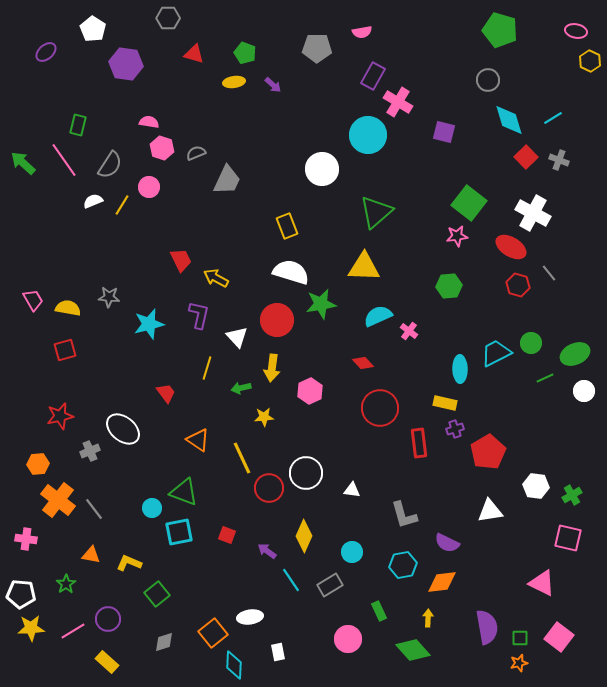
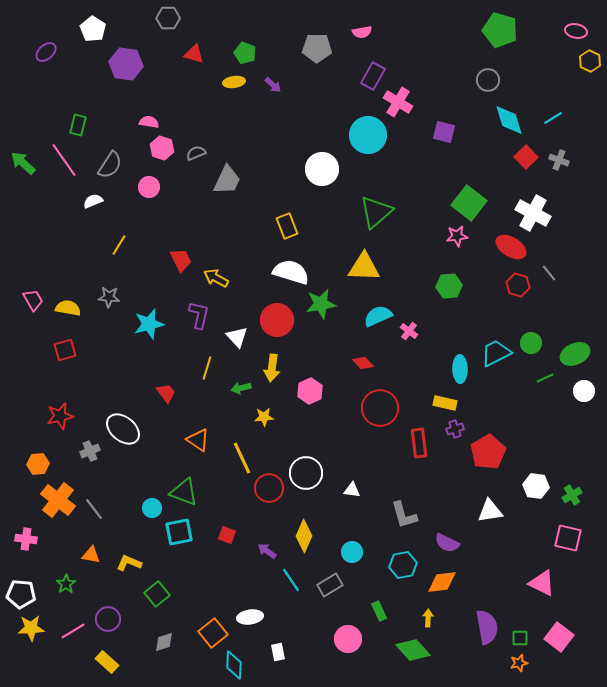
yellow line at (122, 205): moved 3 px left, 40 px down
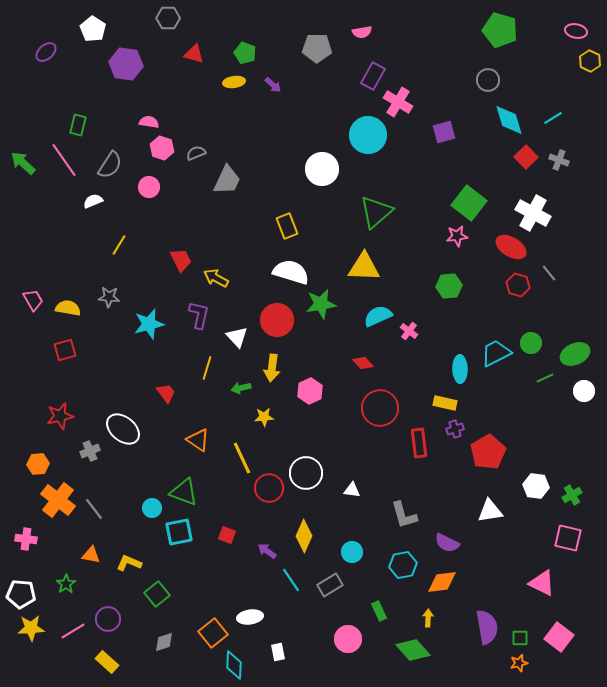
purple square at (444, 132): rotated 30 degrees counterclockwise
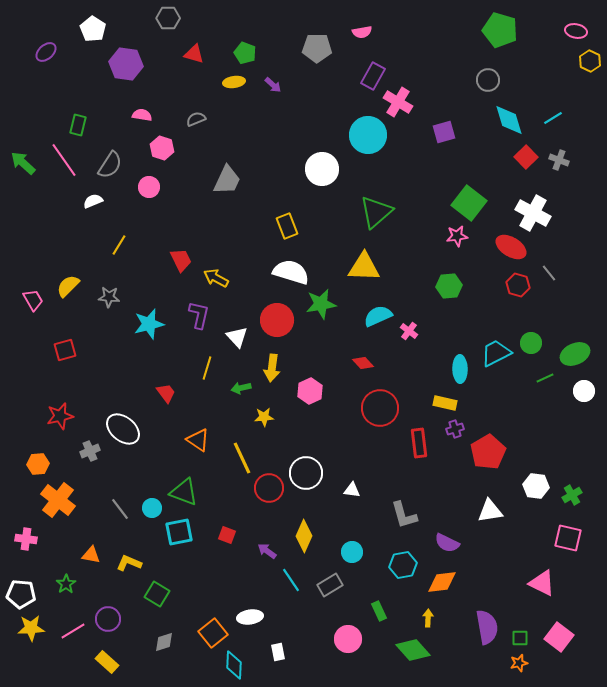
pink semicircle at (149, 122): moved 7 px left, 7 px up
gray semicircle at (196, 153): moved 34 px up
yellow semicircle at (68, 308): moved 22 px up; rotated 55 degrees counterclockwise
gray line at (94, 509): moved 26 px right
green square at (157, 594): rotated 20 degrees counterclockwise
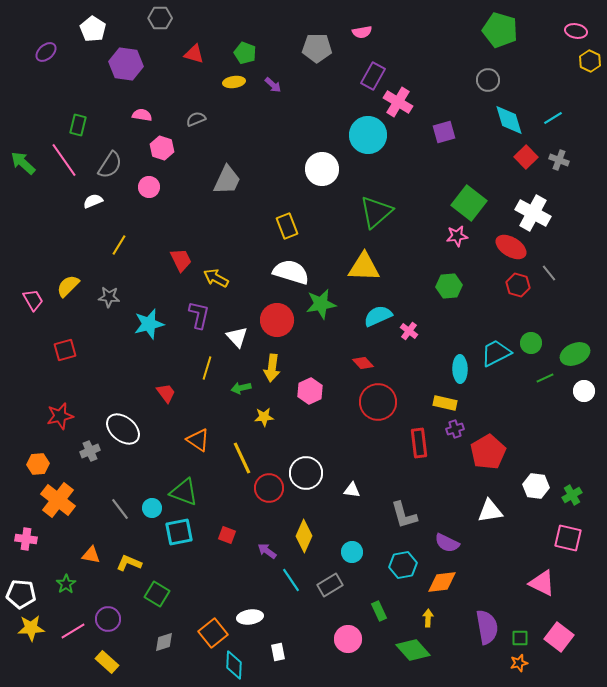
gray hexagon at (168, 18): moved 8 px left
red circle at (380, 408): moved 2 px left, 6 px up
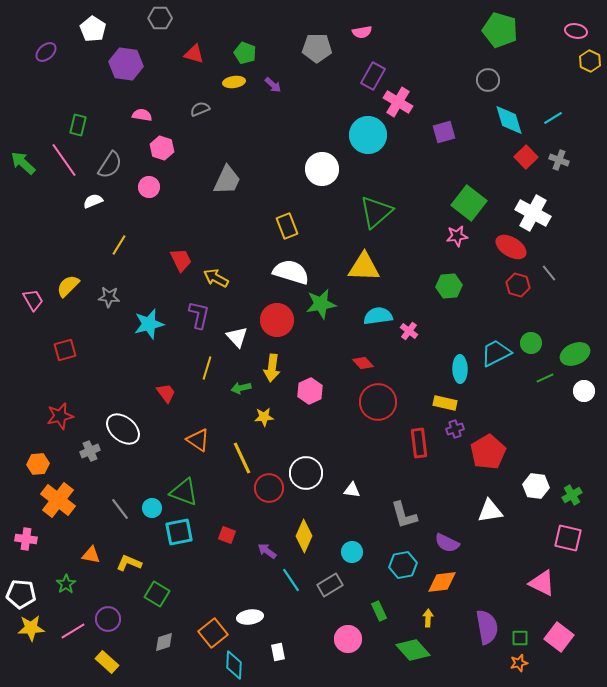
gray semicircle at (196, 119): moved 4 px right, 10 px up
cyan semicircle at (378, 316): rotated 16 degrees clockwise
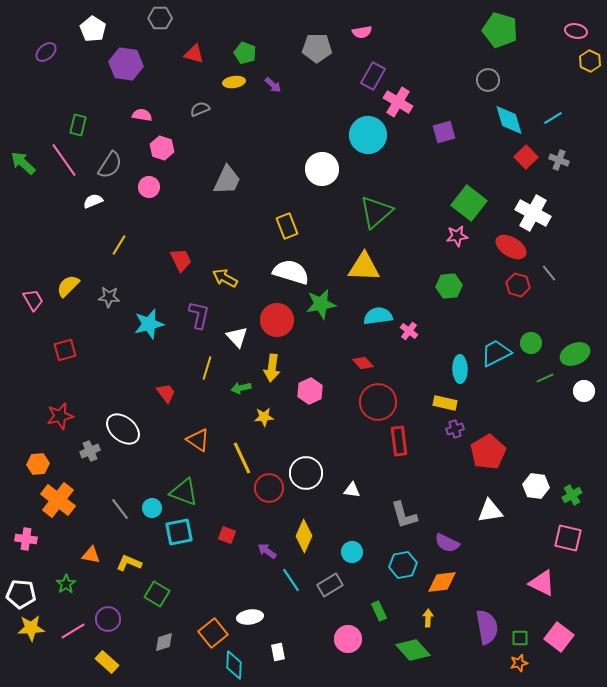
yellow arrow at (216, 278): moved 9 px right
red rectangle at (419, 443): moved 20 px left, 2 px up
